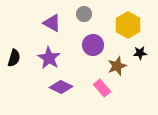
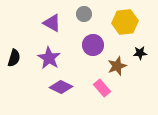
yellow hexagon: moved 3 px left, 3 px up; rotated 25 degrees clockwise
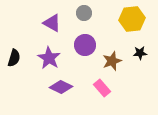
gray circle: moved 1 px up
yellow hexagon: moved 7 px right, 3 px up
purple circle: moved 8 px left
brown star: moved 5 px left, 5 px up
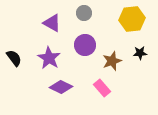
black semicircle: rotated 54 degrees counterclockwise
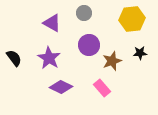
purple circle: moved 4 px right
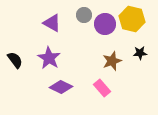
gray circle: moved 2 px down
yellow hexagon: rotated 20 degrees clockwise
purple circle: moved 16 px right, 21 px up
black semicircle: moved 1 px right, 2 px down
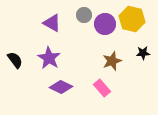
black star: moved 3 px right
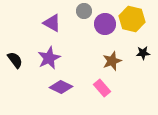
gray circle: moved 4 px up
purple star: rotated 15 degrees clockwise
